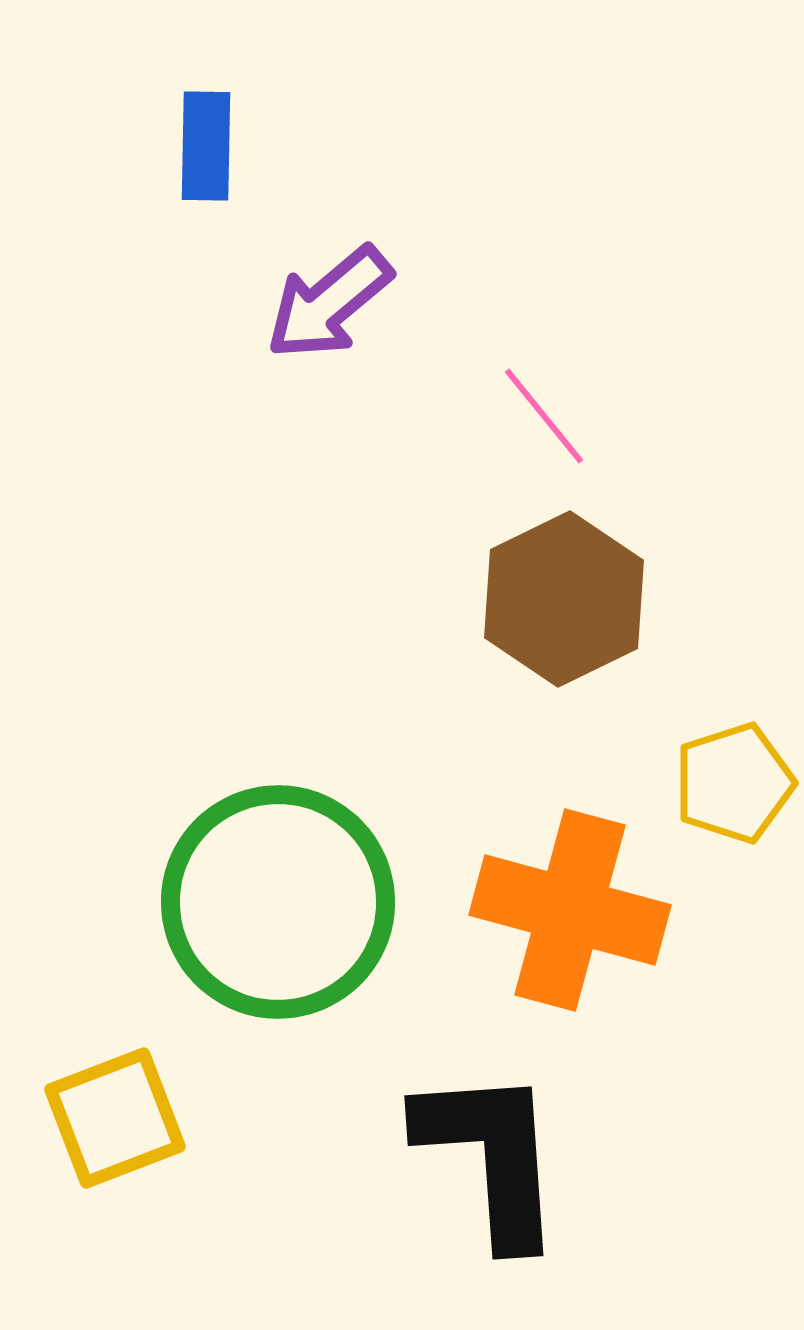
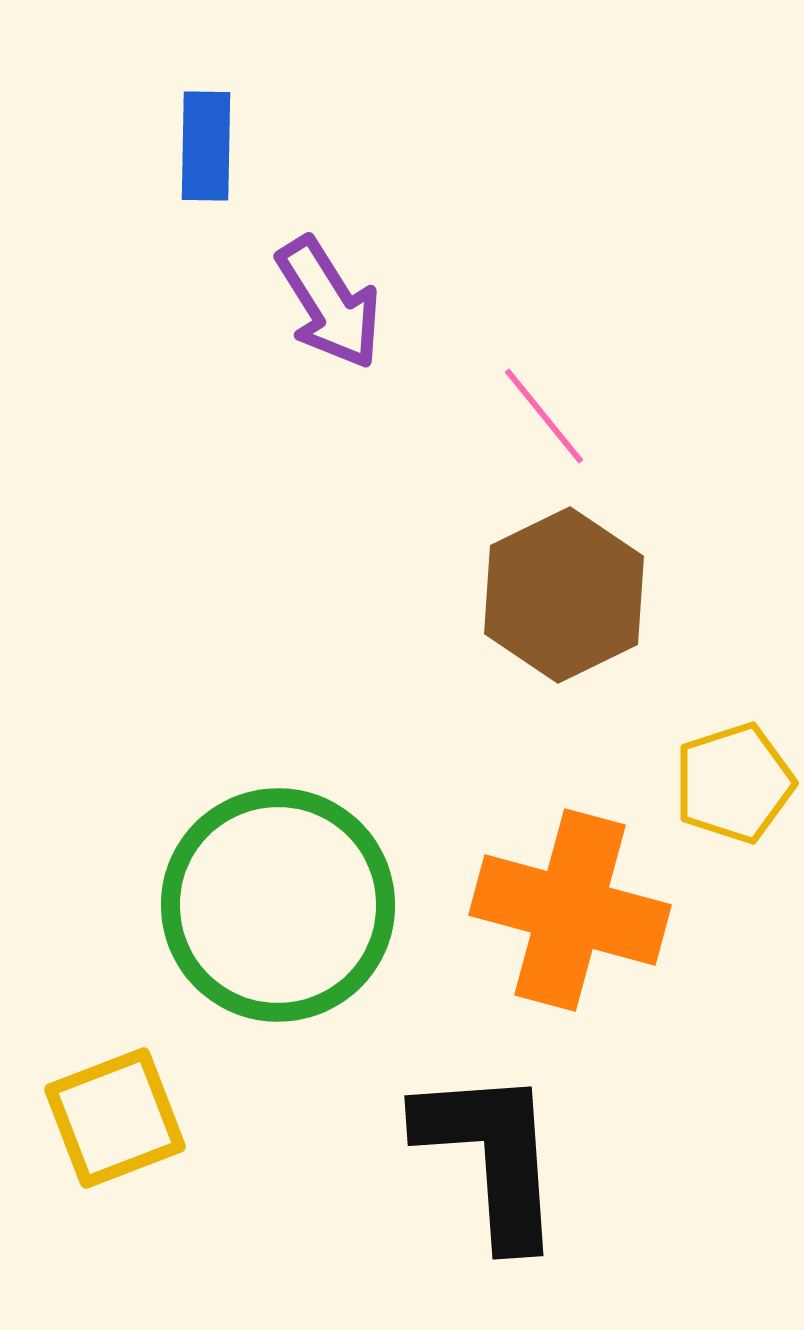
purple arrow: rotated 82 degrees counterclockwise
brown hexagon: moved 4 px up
green circle: moved 3 px down
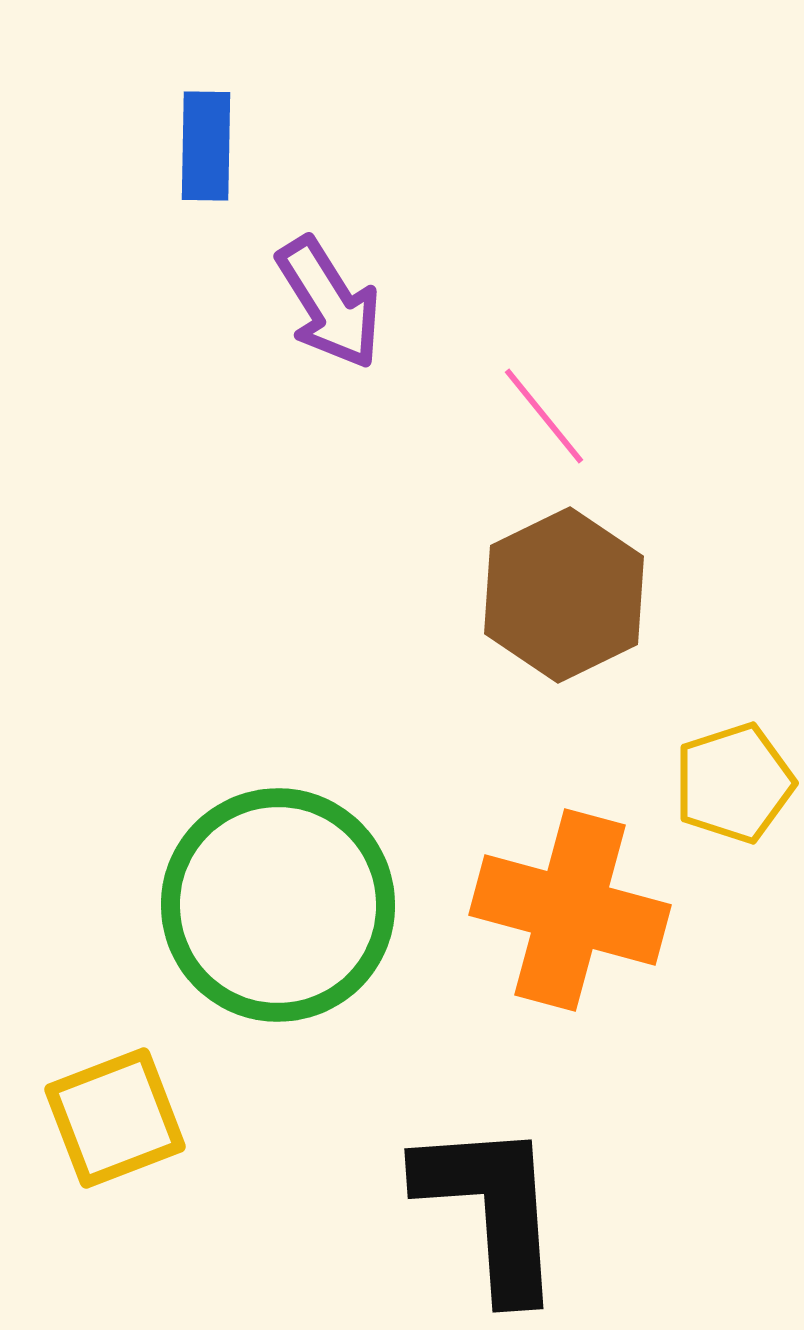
black L-shape: moved 53 px down
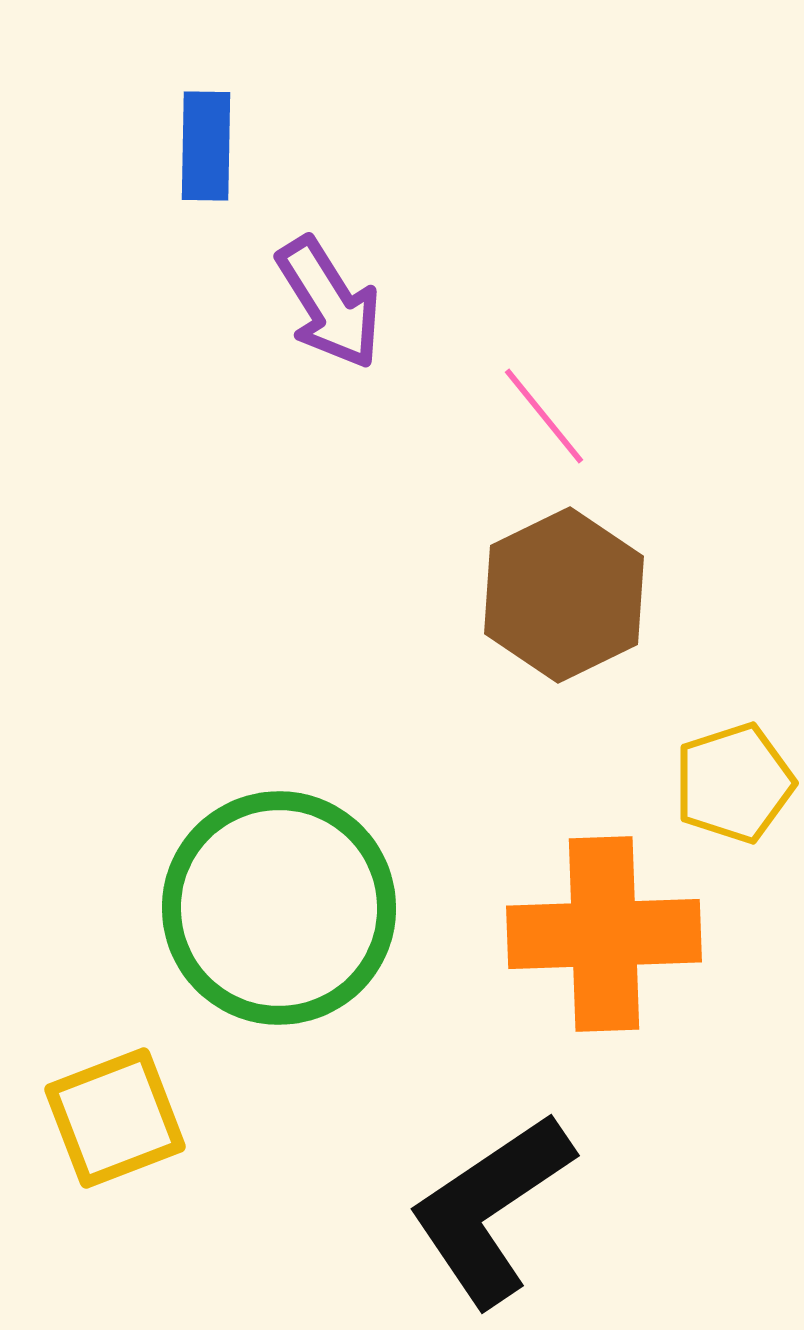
green circle: moved 1 px right, 3 px down
orange cross: moved 34 px right, 24 px down; rotated 17 degrees counterclockwise
black L-shape: rotated 120 degrees counterclockwise
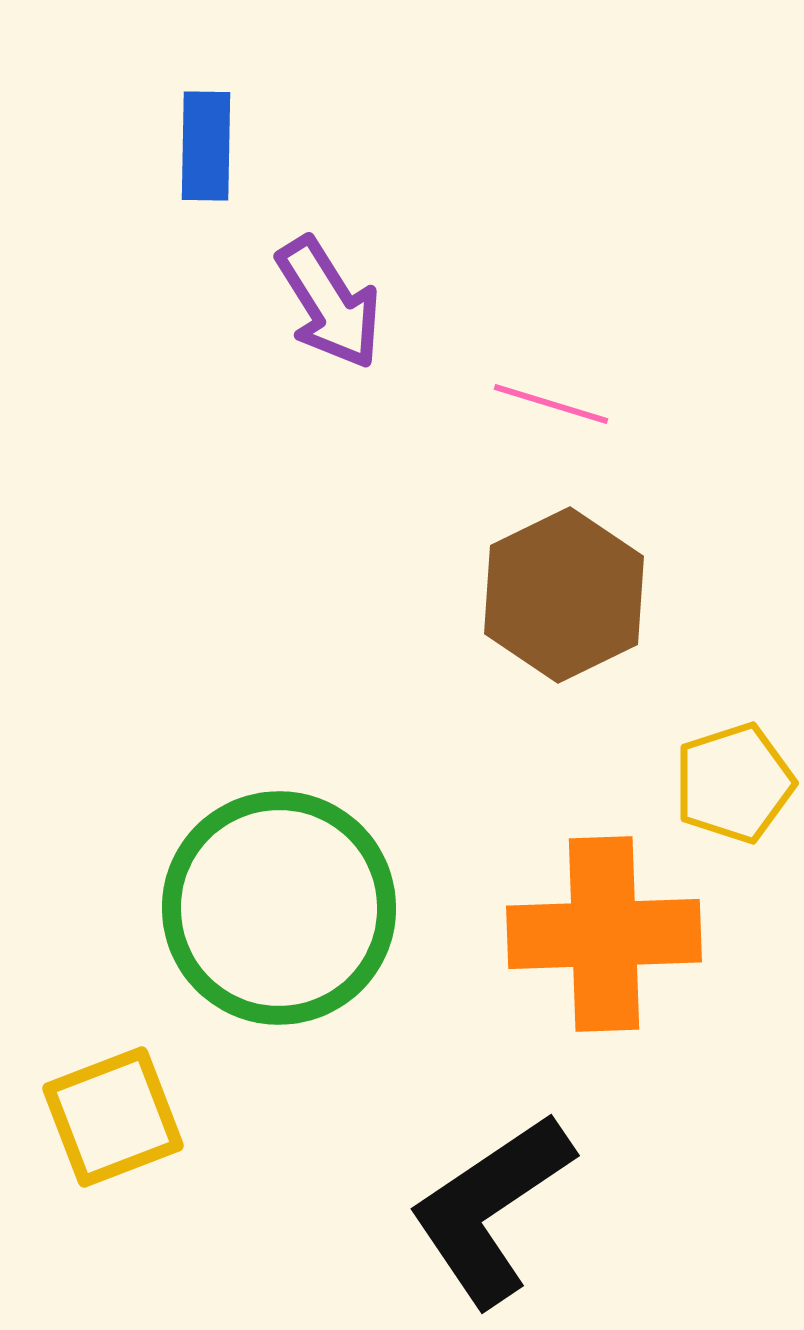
pink line: moved 7 px right, 12 px up; rotated 34 degrees counterclockwise
yellow square: moved 2 px left, 1 px up
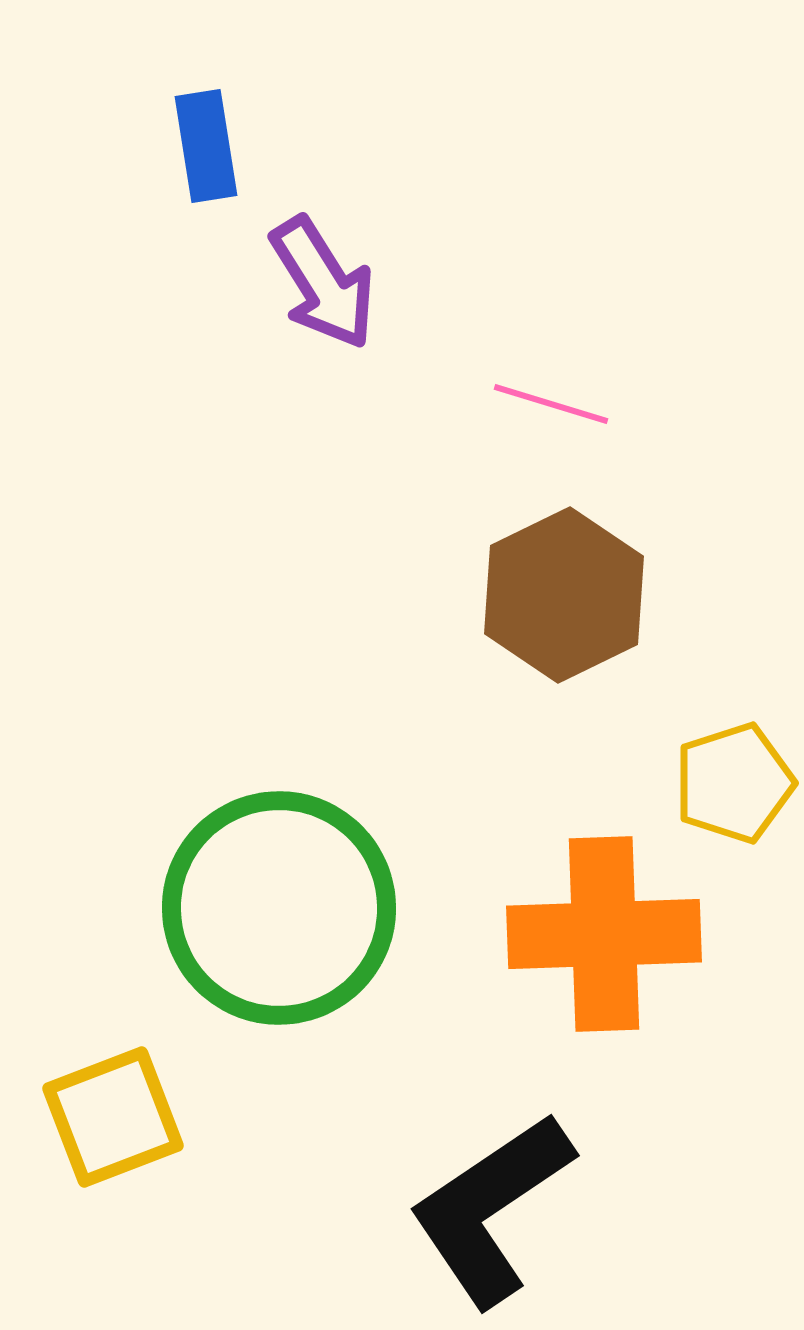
blue rectangle: rotated 10 degrees counterclockwise
purple arrow: moved 6 px left, 20 px up
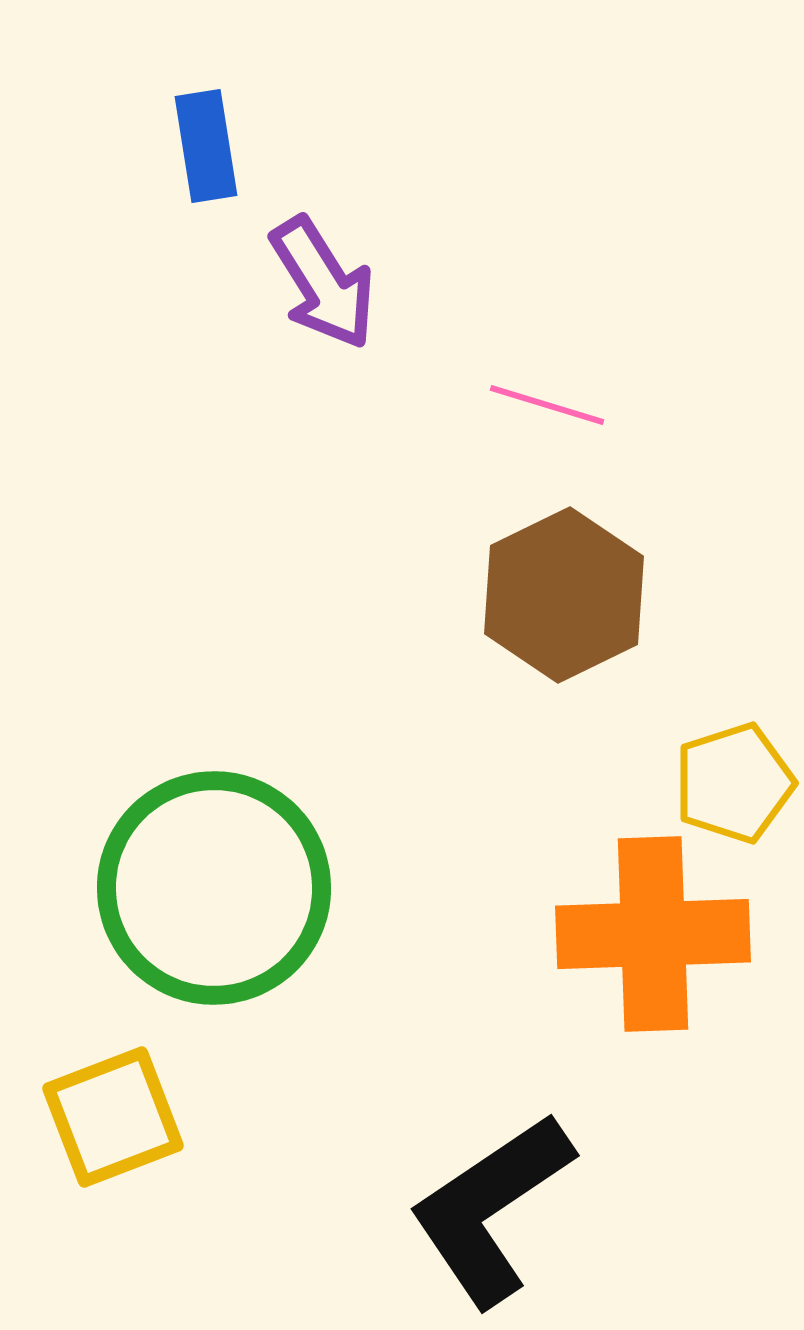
pink line: moved 4 px left, 1 px down
green circle: moved 65 px left, 20 px up
orange cross: moved 49 px right
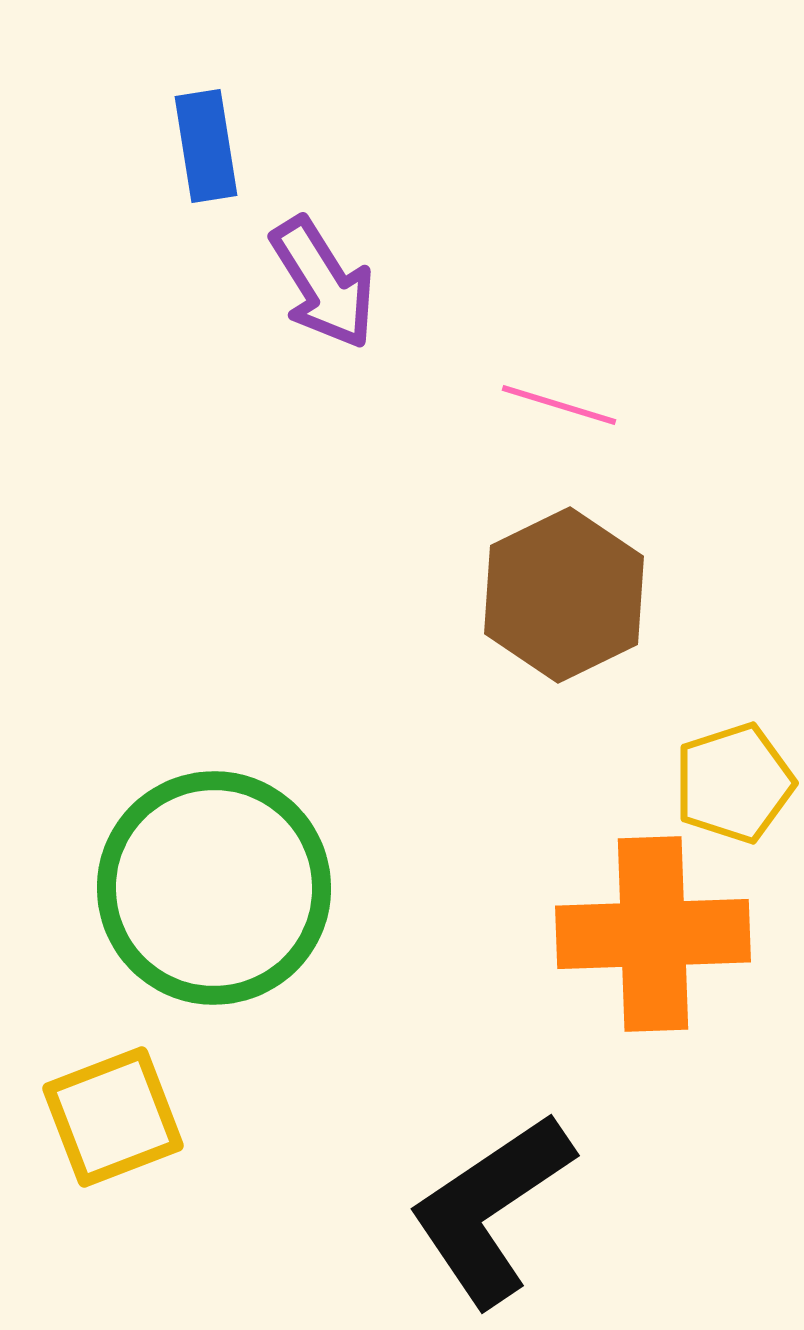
pink line: moved 12 px right
